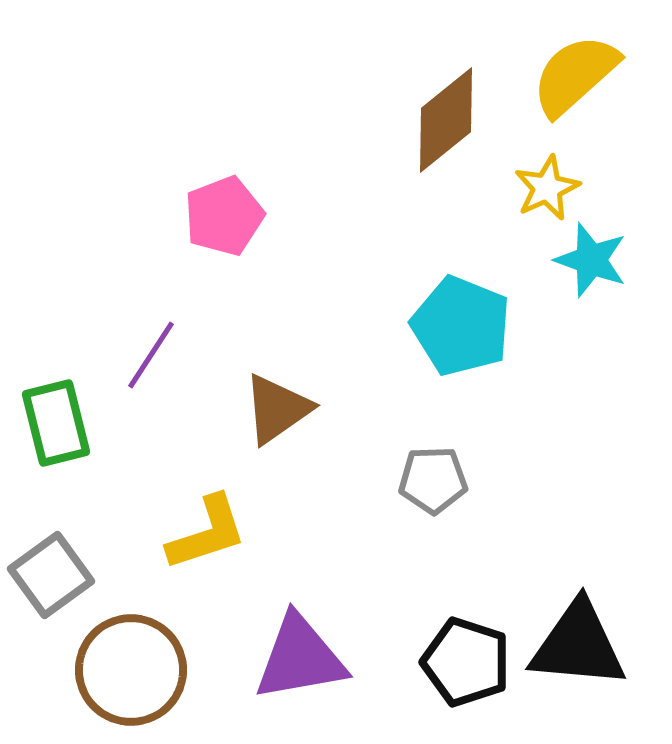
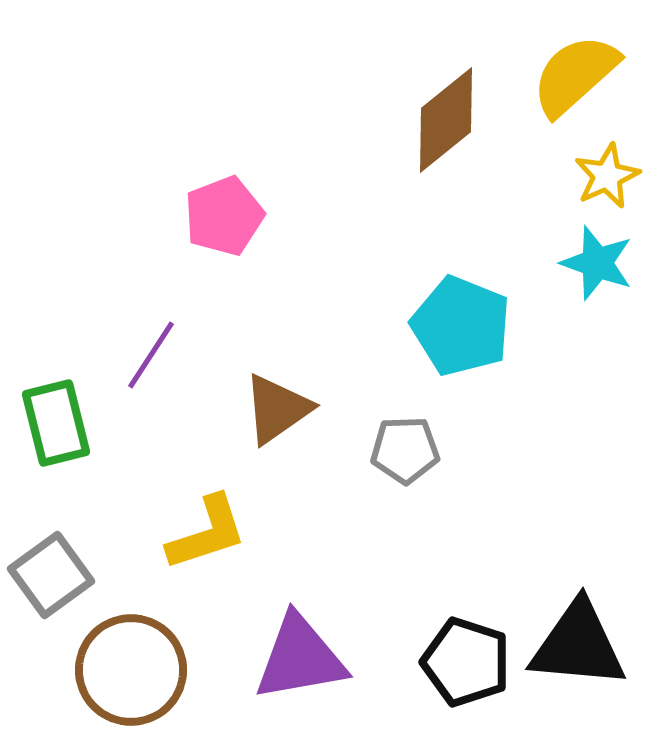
yellow star: moved 60 px right, 12 px up
cyan star: moved 6 px right, 3 px down
gray pentagon: moved 28 px left, 30 px up
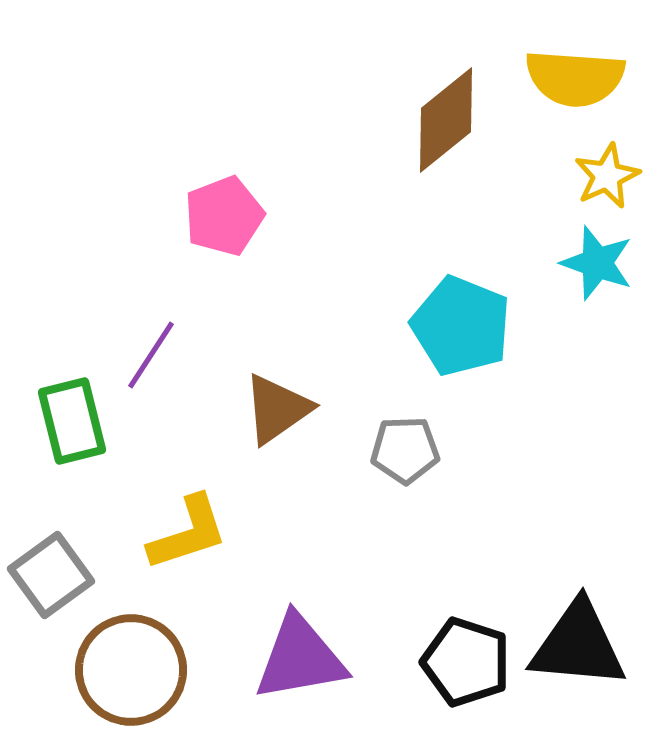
yellow semicircle: moved 3 px down; rotated 134 degrees counterclockwise
green rectangle: moved 16 px right, 2 px up
yellow L-shape: moved 19 px left
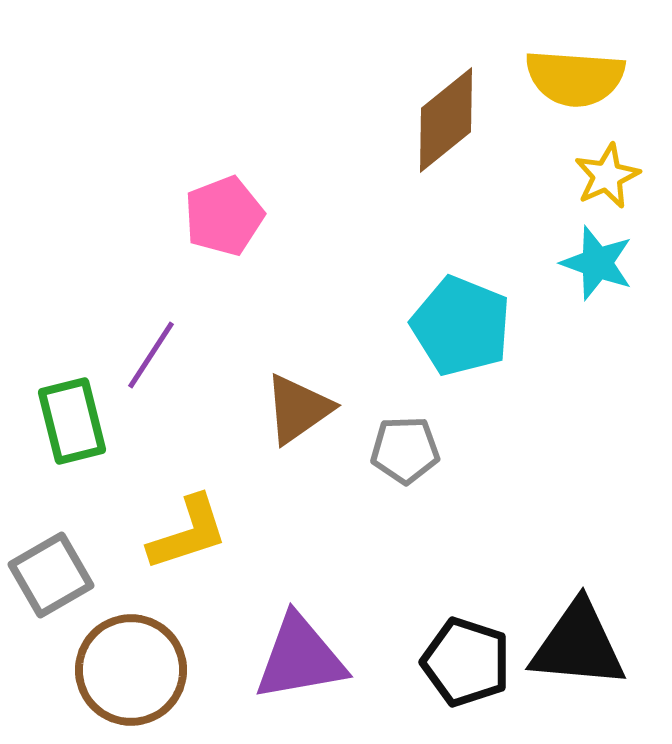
brown triangle: moved 21 px right
gray square: rotated 6 degrees clockwise
